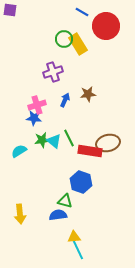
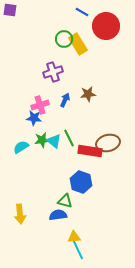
pink cross: moved 3 px right
cyan semicircle: moved 2 px right, 4 px up
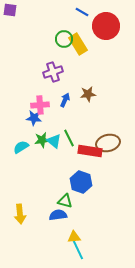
pink cross: rotated 12 degrees clockwise
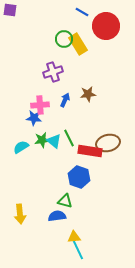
blue hexagon: moved 2 px left, 5 px up
blue semicircle: moved 1 px left, 1 px down
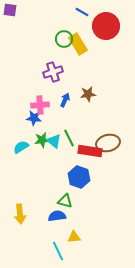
cyan line: moved 20 px left, 1 px down
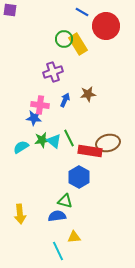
pink cross: rotated 12 degrees clockwise
blue hexagon: rotated 10 degrees clockwise
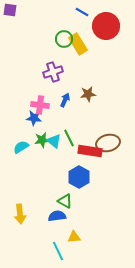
green triangle: rotated 14 degrees clockwise
